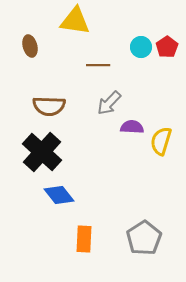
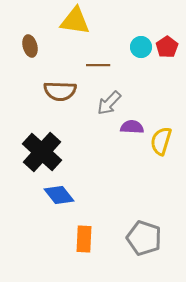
brown semicircle: moved 11 px right, 15 px up
gray pentagon: rotated 20 degrees counterclockwise
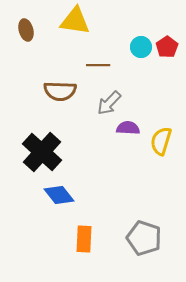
brown ellipse: moved 4 px left, 16 px up
purple semicircle: moved 4 px left, 1 px down
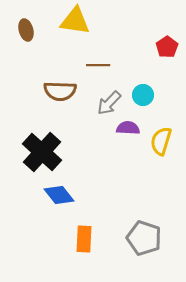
cyan circle: moved 2 px right, 48 px down
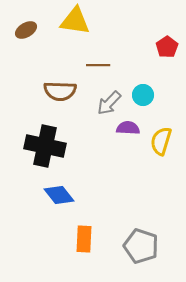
brown ellipse: rotated 75 degrees clockwise
black cross: moved 3 px right, 6 px up; rotated 30 degrees counterclockwise
gray pentagon: moved 3 px left, 8 px down
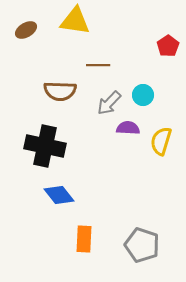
red pentagon: moved 1 px right, 1 px up
gray pentagon: moved 1 px right, 1 px up
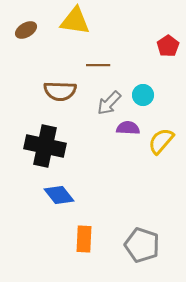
yellow semicircle: rotated 24 degrees clockwise
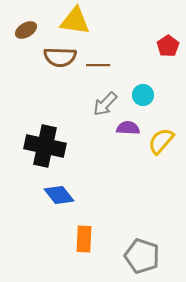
brown semicircle: moved 34 px up
gray arrow: moved 4 px left, 1 px down
gray pentagon: moved 11 px down
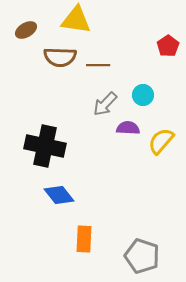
yellow triangle: moved 1 px right, 1 px up
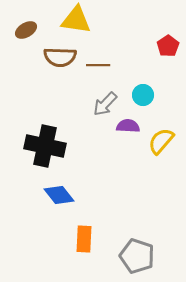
purple semicircle: moved 2 px up
gray pentagon: moved 5 px left
